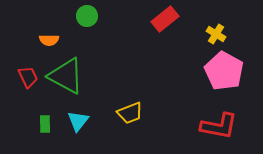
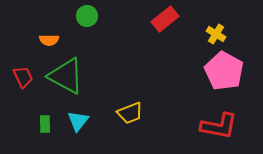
red trapezoid: moved 5 px left
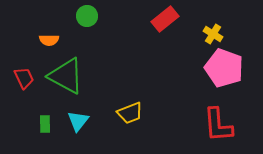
yellow cross: moved 3 px left
pink pentagon: moved 3 px up; rotated 9 degrees counterclockwise
red trapezoid: moved 1 px right, 1 px down
red L-shape: moved 1 px left, 1 px up; rotated 75 degrees clockwise
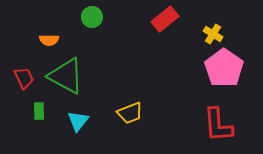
green circle: moved 5 px right, 1 px down
pink pentagon: rotated 15 degrees clockwise
green rectangle: moved 6 px left, 13 px up
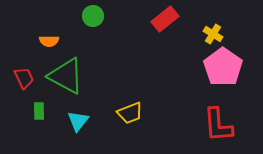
green circle: moved 1 px right, 1 px up
orange semicircle: moved 1 px down
pink pentagon: moved 1 px left, 1 px up
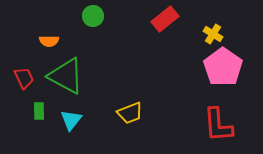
cyan triangle: moved 7 px left, 1 px up
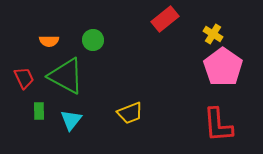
green circle: moved 24 px down
